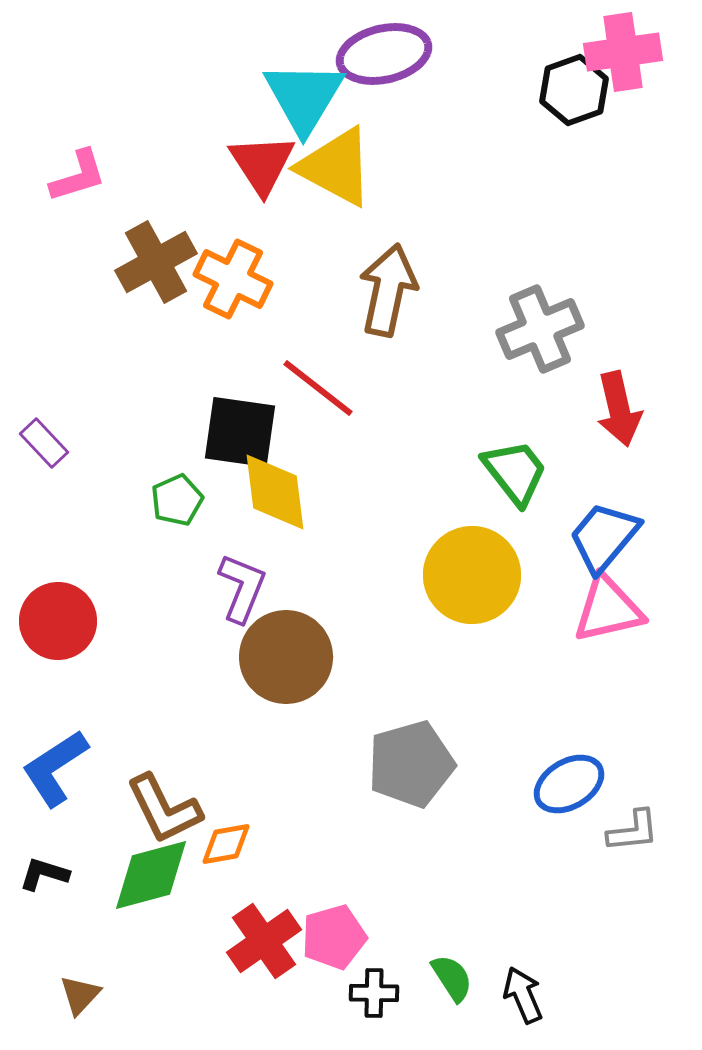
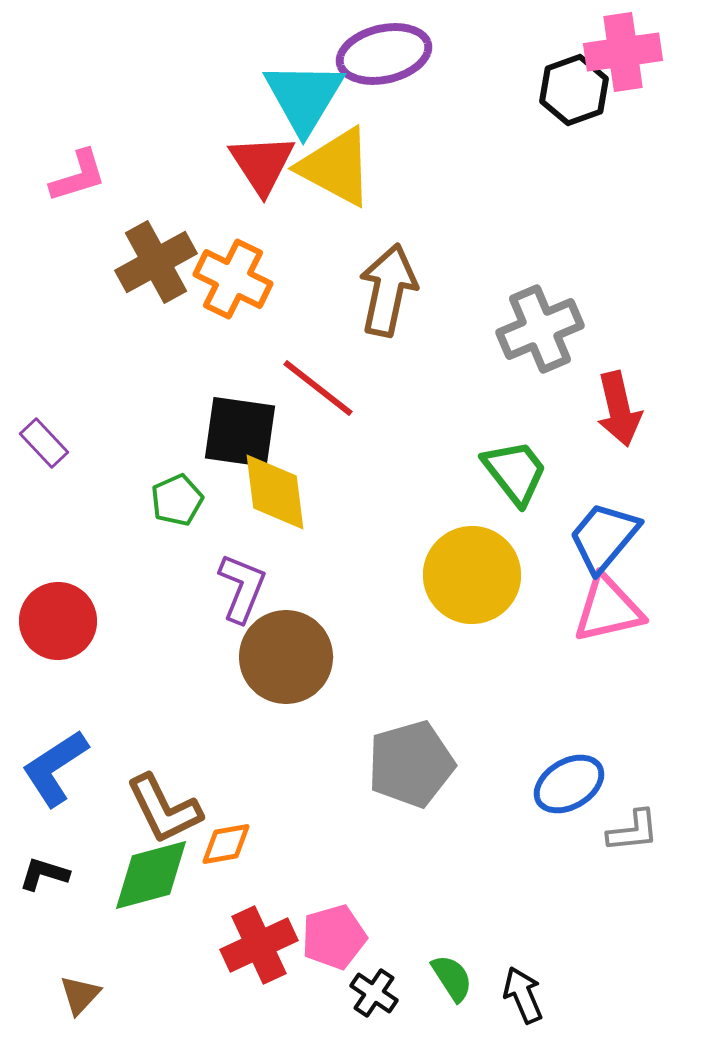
red cross: moved 5 px left, 4 px down; rotated 10 degrees clockwise
black cross: rotated 33 degrees clockwise
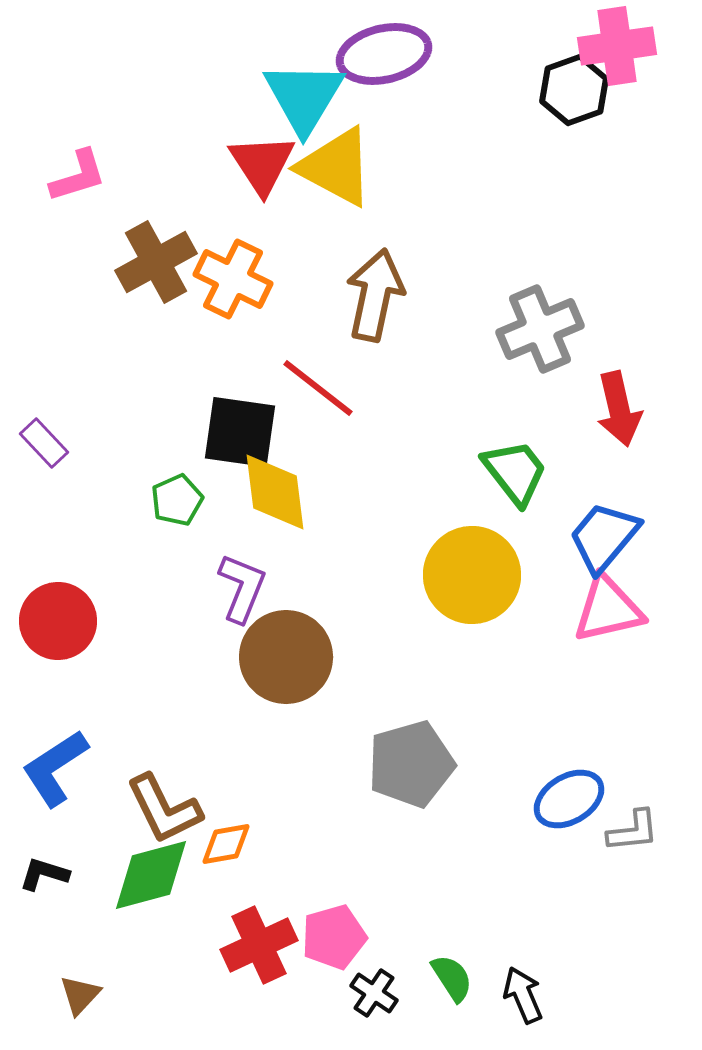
pink cross: moved 6 px left, 6 px up
brown arrow: moved 13 px left, 5 px down
blue ellipse: moved 15 px down
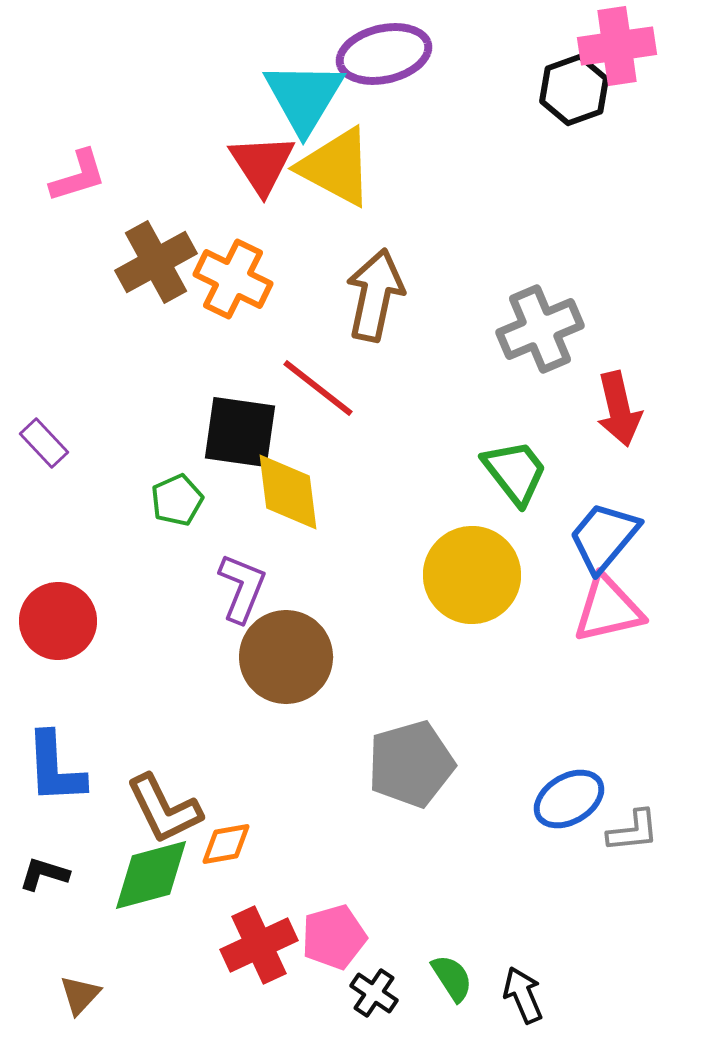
yellow diamond: moved 13 px right
blue L-shape: rotated 60 degrees counterclockwise
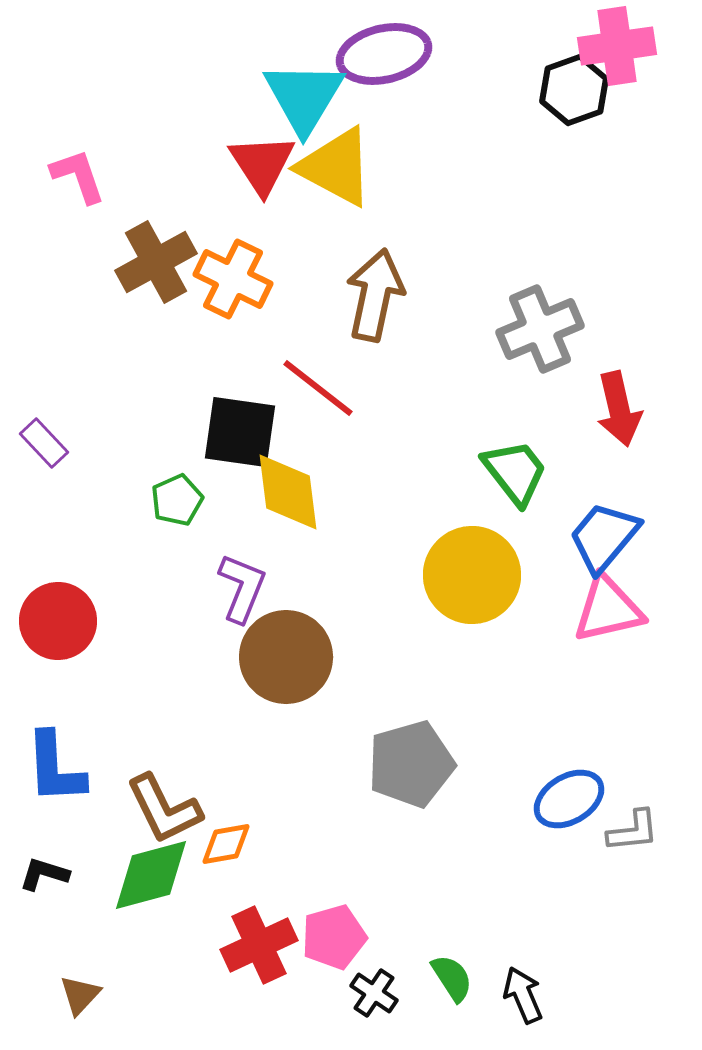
pink L-shape: rotated 92 degrees counterclockwise
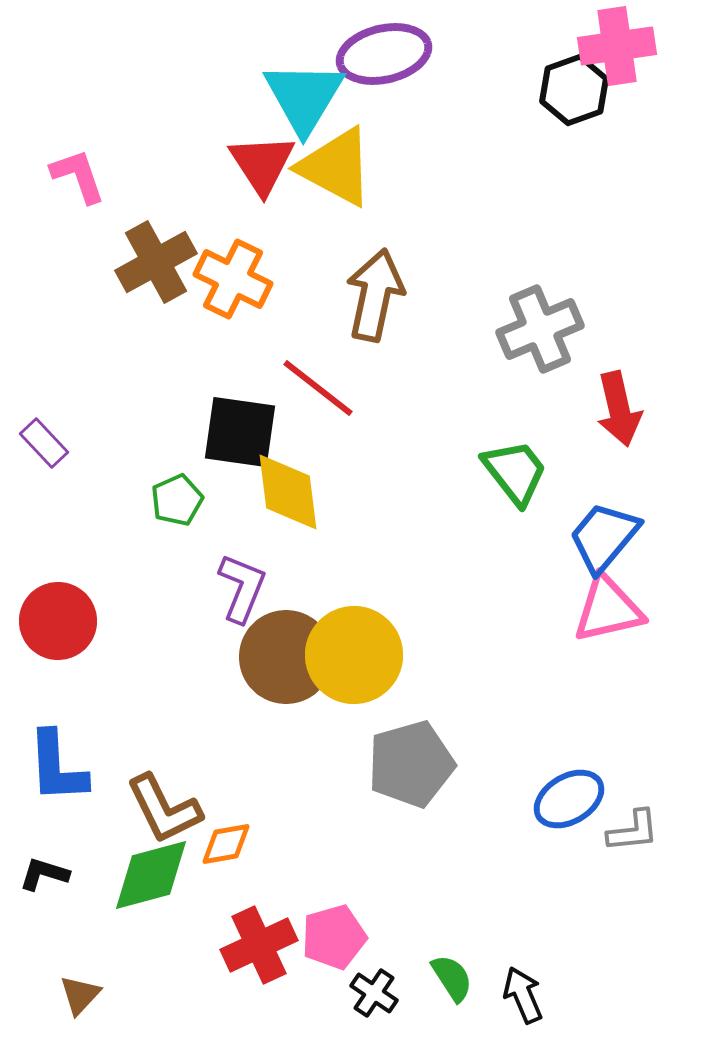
yellow circle: moved 118 px left, 80 px down
blue L-shape: moved 2 px right, 1 px up
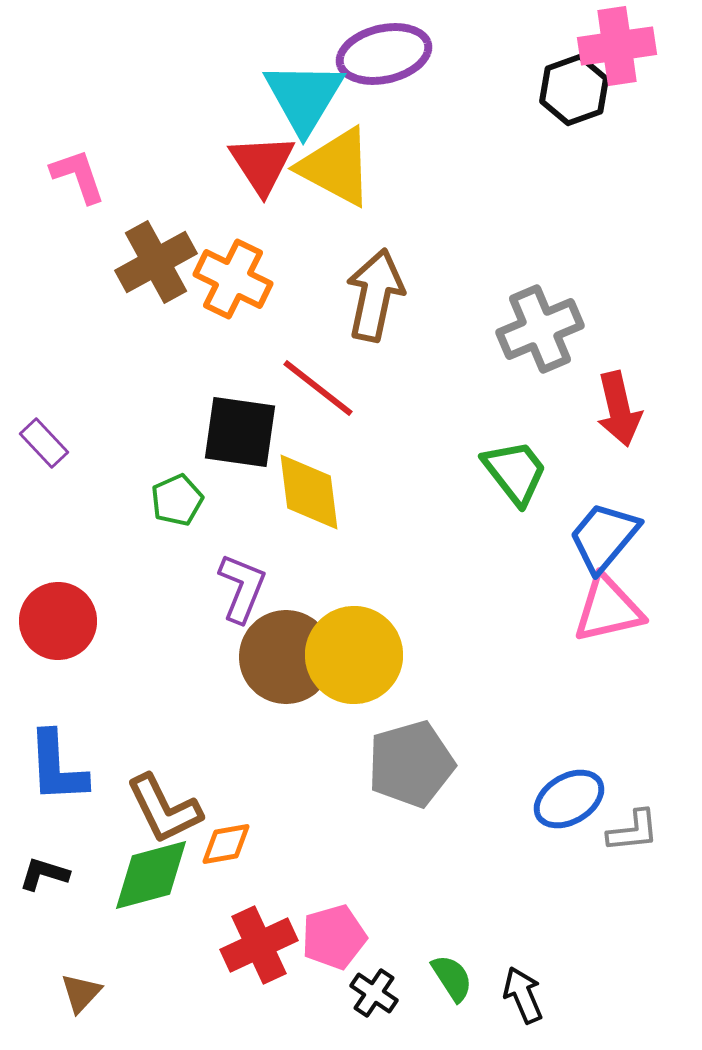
yellow diamond: moved 21 px right
brown triangle: moved 1 px right, 2 px up
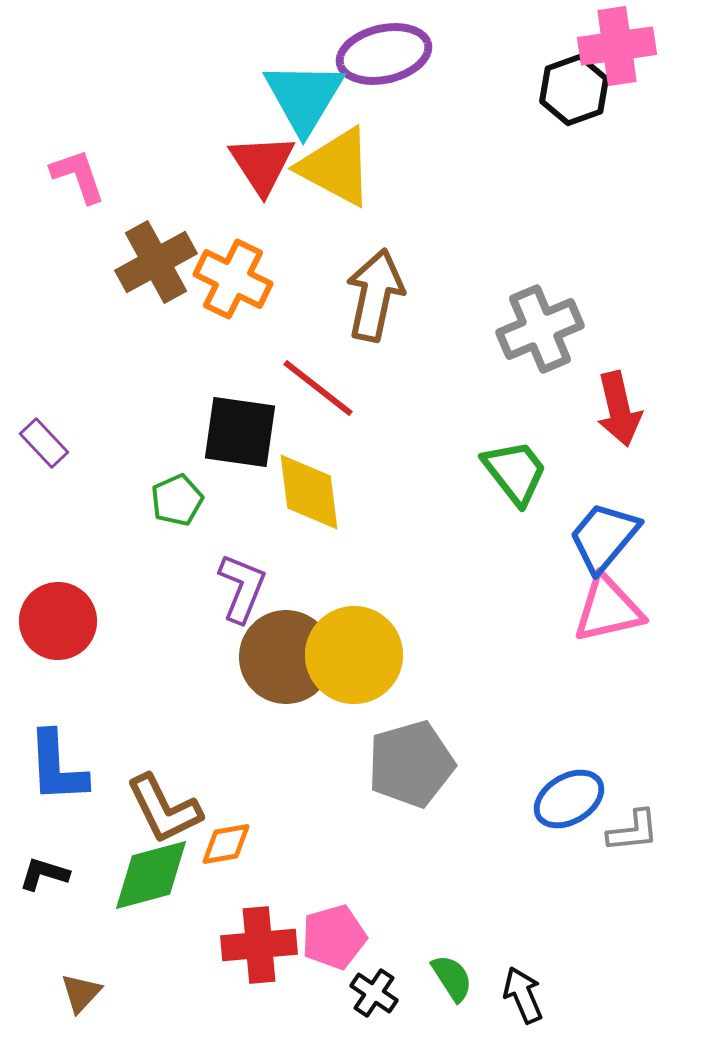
red cross: rotated 20 degrees clockwise
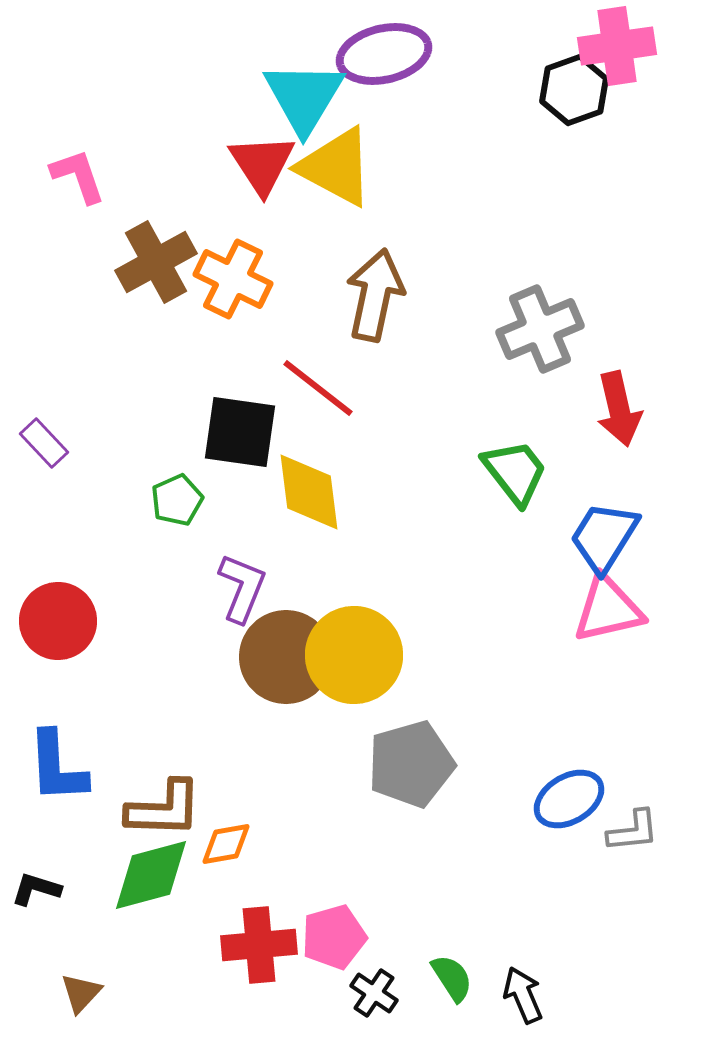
blue trapezoid: rotated 8 degrees counterclockwise
brown L-shape: rotated 62 degrees counterclockwise
black L-shape: moved 8 px left, 15 px down
